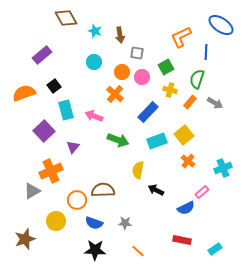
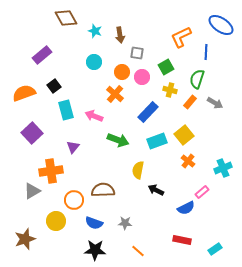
purple square at (44, 131): moved 12 px left, 2 px down
orange cross at (51, 171): rotated 15 degrees clockwise
orange circle at (77, 200): moved 3 px left
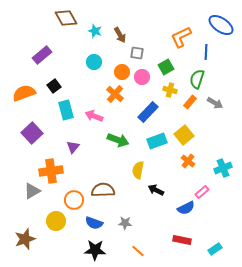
brown arrow at (120, 35): rotated 21 degrees counterclockwise
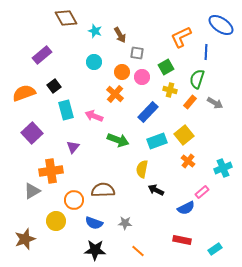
yellow semicircle at (138, 170): moved 4 px right, 1 px up
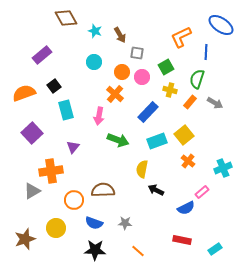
pink arrow at (94, 116): moved 5 px right; rotated 102 degrees counterclockwise
yellow circle at (56, 221): moved 7 px down
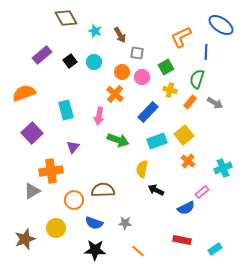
black square at (54, 86): moved 16 px right, 25 px up
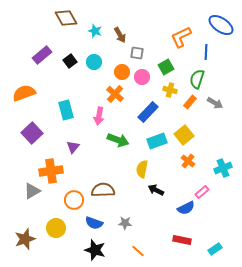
black star at (95, 250): rotated 15 degrees clockwise
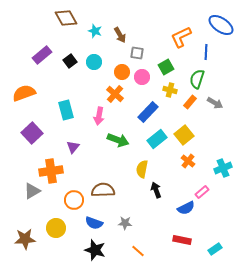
cyan rectangle at (157, 141): moved 2 px up; rotated 18 degrees counterclockwise
black arrow at (156, 190): rotated 42 degrees clockwise
brown star at (25, 239): rotated 15 degrees clockwise
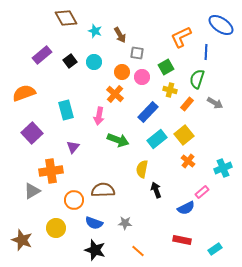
orange rectangle at (190, 102): moved 3 px left, 2 px down
brown star at (25, 239): moved 3 px left, 1 px down; rotated 25 degrees clockwise
